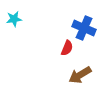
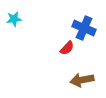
red semicircle: rotated 21 degrees clockwise
brown arrow: moved 2 px right, 5 px down; rotated 20 degrees clockwise
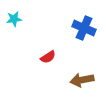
red semicircle: moved 19 px left, 9 px down; rotated 14 degrees clockwise
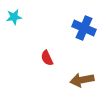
cyan star: moved 2 px up
red semicircle: moved 1 px left, 1 px down; rotated 98 degrees clockwise
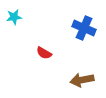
red semicircle: moved 3 px left, 5 px up; rotated 35 degrees counterclockwise
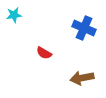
cyan star: moved 2 px up
brown arrow: moved 2 px up
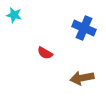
cyan star: rotated 21 degrees clockwise
red semicircle: moved 1 px right
